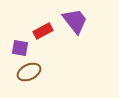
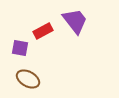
brown ellipse: moved 1 px left, 7 px down; rotated 55 degrees clockwise
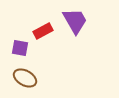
purple trapezoid: rotated 8 degrees clockwise
brown ellipse: moved 3 px left, 1 px up
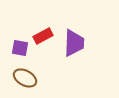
purple trapezoid: moved 1 px left, 22 px down; rotated 32 degrees clockwise
red rectangle: moved 5 px down
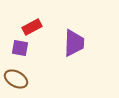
red rectangle: moved 11 px left, 9 px up
brown ellipse: moved 9 px left, 1 px down
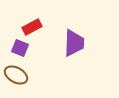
purple square: rotated 12 degrees clockwise
brown ellipse: moved 4 px up
